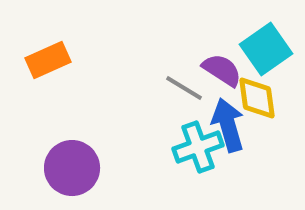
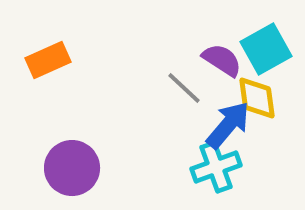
cyan square: rotated 6 degrees clockwise
purple semicircle: moved 10 px up
gray line: rotated 12 degrees clockwise
blue arrow: rotated 56 degrees clockwise
cyan cross: moved 18 px right, 20 px down
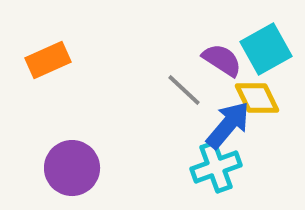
gray line: moved 2 px down
yellow diamond: rotated 18 degrees counterclockwise
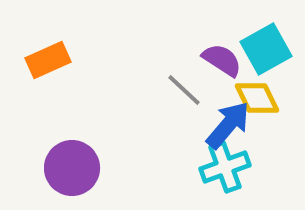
cyan cross: moved 9 px right
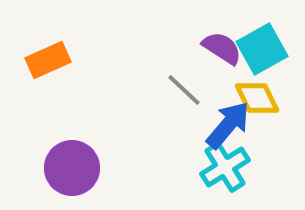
cyan square: moved 4 px left
purple semicircle: moved 12 px up
cyan cross: rotated 12 degrees counterclockwise
